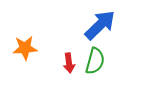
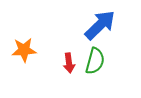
orange star: moved 1 px left, 2 px down
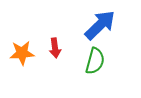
orange star: moved 2 px left, 3 px down
red arrow: moved 14 px left, 15 px up
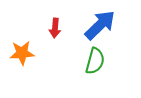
red arrow: moved 20 px up; rotated 12 degrees clockwise
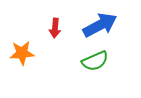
blue arrow: rotated 16 degrees clockwise
green semicircle: rotated 52 degrees clockwise
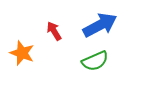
red arrow: moved 1 px left, 3 px down; rotated 144 degrees clockwise
orange star: rotated 25 degrees clockwise
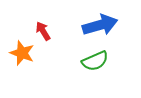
blue arrow: rotated 12 degrees clockwise
red arrow: moved 11 px left
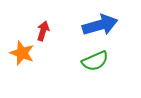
red arrow: rotated 48 degrees clockwise
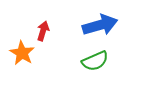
orange star: rotated 10 degrees clockwise
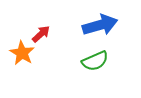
red arrow: moved 2 px left, 3 px down; rotated 30 degrees clockwise
